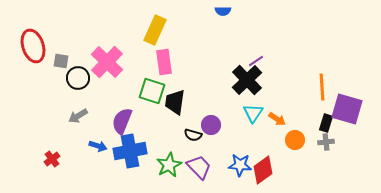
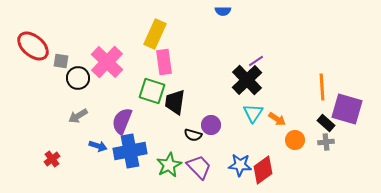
yellow rectangle: moved 4 px down
red ellipse: rotated 32 degrees counterclockwise
black rectangle: rotated 66 degrees counterclockwise
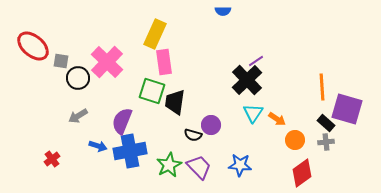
red diamond: moved 39 px right, 3 px down
